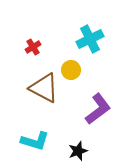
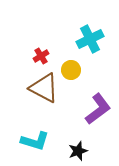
red cross: moved 8 px right, 9 px down
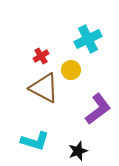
cyan cross: moved 2 px left
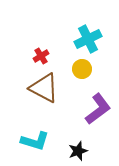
yellow circle: moved 11 px right, 1 px up
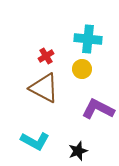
cyan cross: rotated 32 degrees clockwise
red cross: moved 5 px right
purple L-shape: rotated 116 degrees counterclockwise
cyan L-shape: rotated 12 degrees clockwise
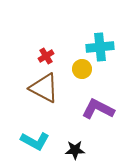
cyan cross: moved 12 px right, 8 px down; rotated 12 degrees counterclockwise
black star: moved 3 px left, 1 px up; rotated 18 degrees clockwise
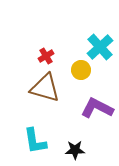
cyan cross: rotated 36 degrees counterclockwise
yellow circle: moved 1 px left, 1 px down
brown triangle: moved 1 px right; rotated 12 degrees counterclockwise
purple L-shape: moved 1 px left, 1 px up
cyan L-shape: rotated 52 degrees clockwise
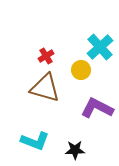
cyan L-shape: rotated 60 degrees counterclockwise
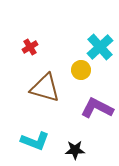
red cross: moved 16 px left, 9 px up
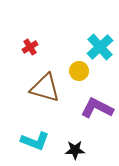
yellow circle: moved 2 px left, 1 px down
